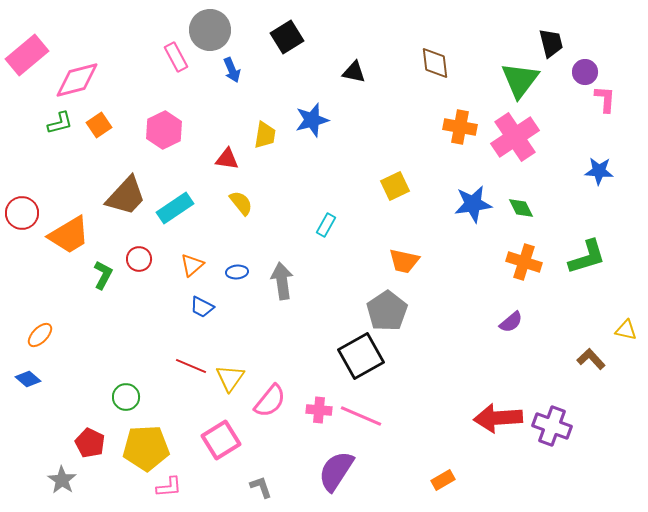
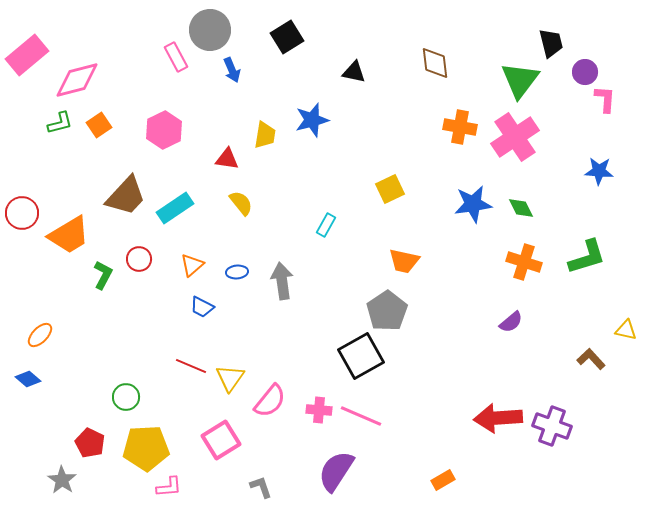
yellow square at (395, 186): moved 5 px left, 3 px down
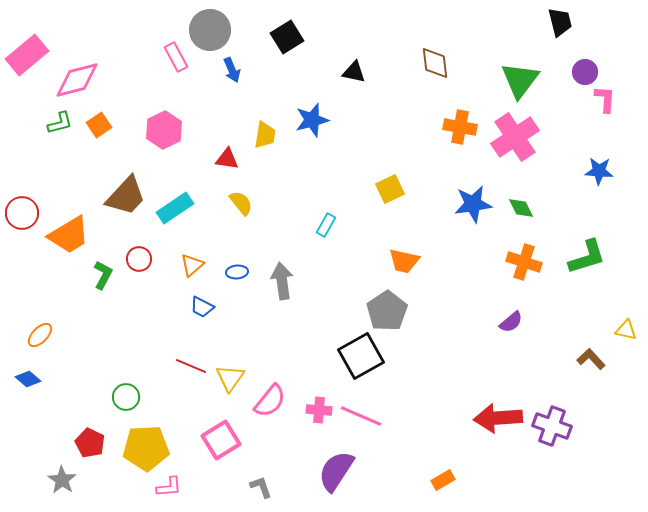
black trapezoid at (551, 43): moved 9 px right, 21 px up
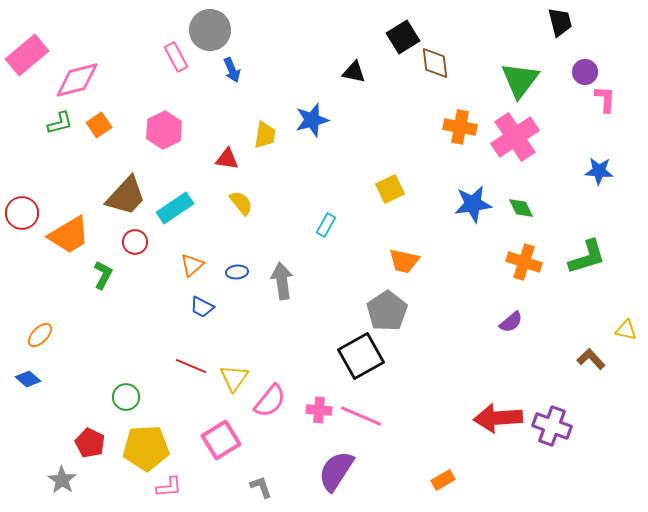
black square at (287, 37): moved 116 px right
red circle at (139, 259): moved 4 px left, 17 px up
yellow triangle at (230, 378): moved 4 px right
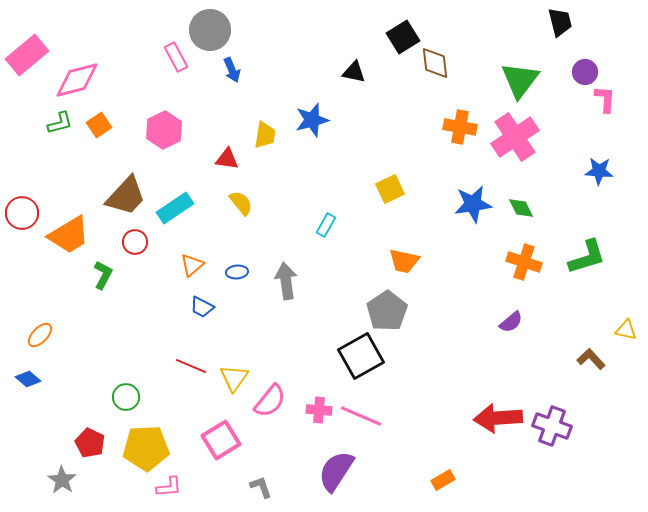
gray arrow at (282, 281): moved 4 px right
